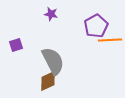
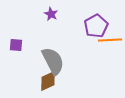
purple star: rotated 16 degrees clockwise
purple square: rotated 24 degrees clockwise
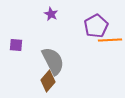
brown diamond: rotated 25 degrees counterclockwise
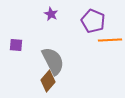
purple pentagon: moved 3 px left, 5 px up; rotated 20 degrees counterclockwise
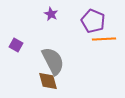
orange line: moved 6 px left, 1 px up
purple square: rotated 24 degrees clockwise
brown diamond: rotated 55 degrees counterclockwise
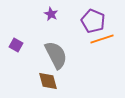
orange line: moved 2 px left; rotated 15 degrees counterclockwise
gray semicircle: moved 3 px right, 6 px up
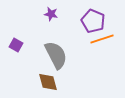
purple star: rotated 16 degrees counterclockwise
brown diamond: moved 1 px down
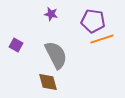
purple pentagon: rotated 15 degrees counterclockwise
